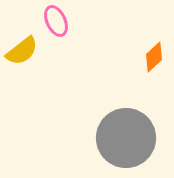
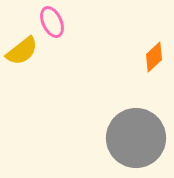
pink ellipse: moved 4 px left, 1 px down
gray circle: moved 10 px right
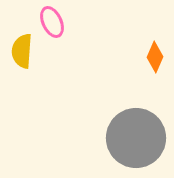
yellow semicircle: rotated 132 degrees clockwise
orange diamond: moved 1 px right; rotated 24 degrees counterclockwise
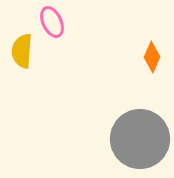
orange diamond: moved 3 px left
gray circle: moved 4 px right, 1 px down
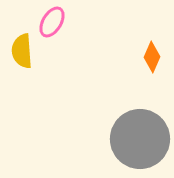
pink ellipse: rotated 56 degrees clockwise
yellow semicircle: rotated 8 degrees counterclockwise
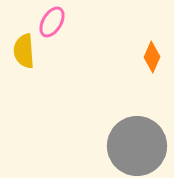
yellow semicircle: moved 2 px right
gray circle: moved 3 px left, 7 px down
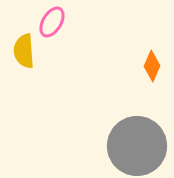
orange diamond: moved 9 px down
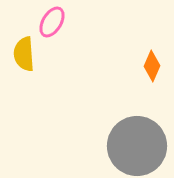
yellow semicircle: moved 3 px down
